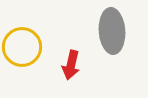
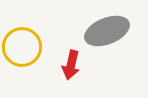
gray ellipse: moved 5 px left; rotated 72 degrees clockwise
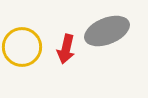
red arrow: moved 5 px left, 16 px up
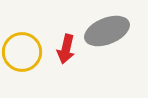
yellow circle: moved 5 px down
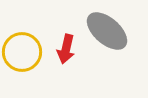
gray ellipse: rotated 63 degrees clockwise
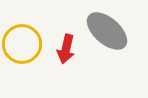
yellow circle: moved 8 px up
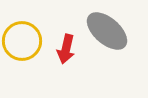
yellow circle: moved 3 px up
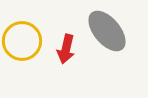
gray ellipse: rotated 9 degrees clockwise
